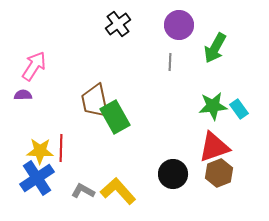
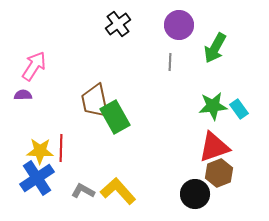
black circle: moved 22 px right, 20 px down
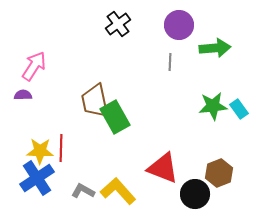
green arrow: rotated 124 degrees counterclockwise
red triangle: moved 51 px left, 21 px down; rotated 40 degrees clockwise
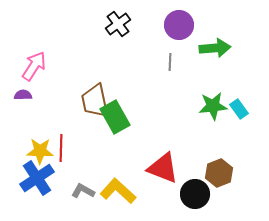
yellow L-shape: rotated 6 degrees counterclockwise
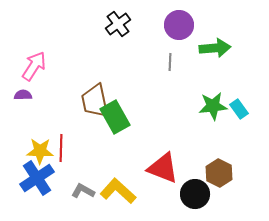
brown hexagon: rotated 12 degrees counterclockwise
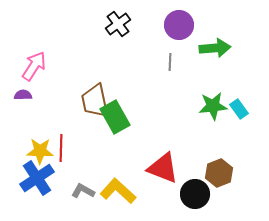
brown hexagon: rotated 12 degrees clockwise
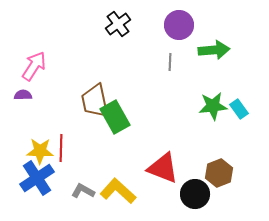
green arrow: moved 1 px left, 2 px down
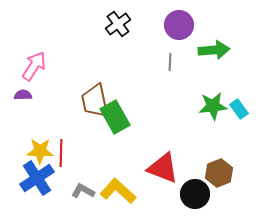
red line: moved 5 px down
